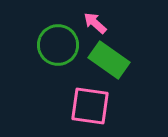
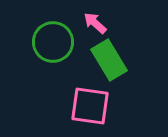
green circle: moved 5 px left, 3 px up
green rectangle: rotated 24 degrees clockwise
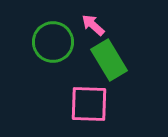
pink arrow: moved 2 px left, 2 px down
pink square: moved 1 px left, 2 px up; rotated 6 degrees counterclockwise
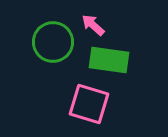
green rectangle: rotated 51 degrees counterclockwise
pink square: rotated 15 degrees clockwise
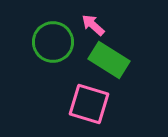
green rectangle: rotated 24 degrees clockwise
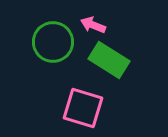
pink arrow: rotated 20 degrees counterclockwise
pink square: moved 6 px left, 4 px down
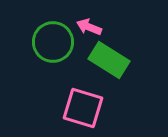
pink arrow: moved 4 px left, 2 px down
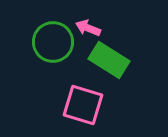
pink arrow: moved 1 px left, 1 px down
pink square: moved 3 px up
